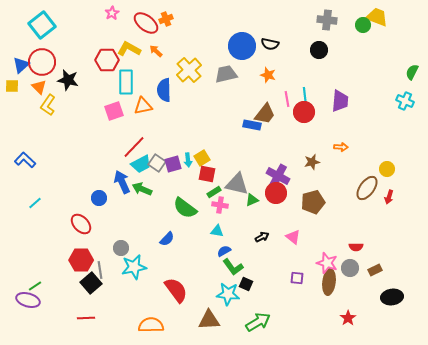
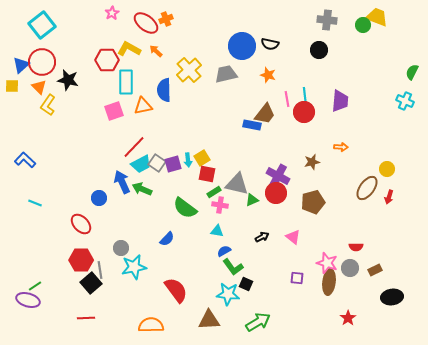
cyan line at (35, 203): rotated 64 degrees clockwise
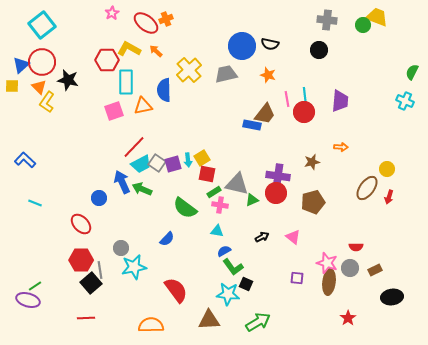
yellow L-shape at (48, 105): moved 1 px left, 3 px up
purple cross at (278, 176): rotated 20 degrees counterclockwise
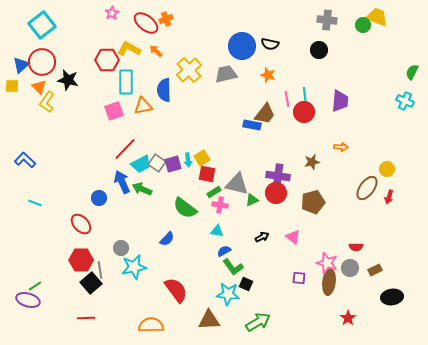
red line at (134, 147): moved 9 px left, 2 px down
purple square at (297, 278): moved 2 px right
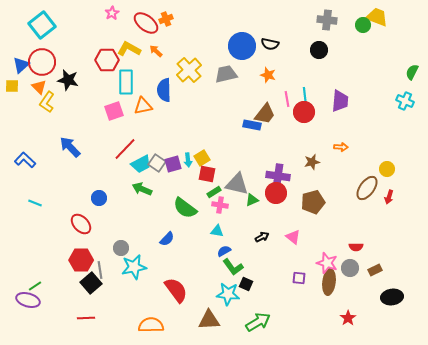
blue arrow at (122, 182): moved 52 px left, 35 px up; rotated 20 degrees counterclockwise
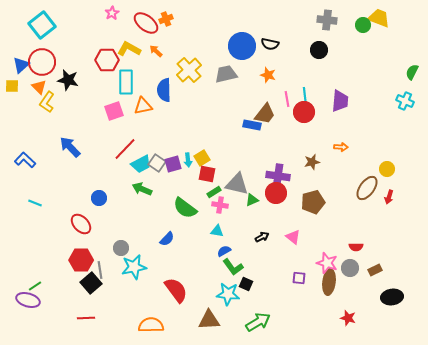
yellow trapezoid at (377, 17): moved 2 px right, 1 px down
red star at (348, 318): rotated 21 degrees counterclockwise
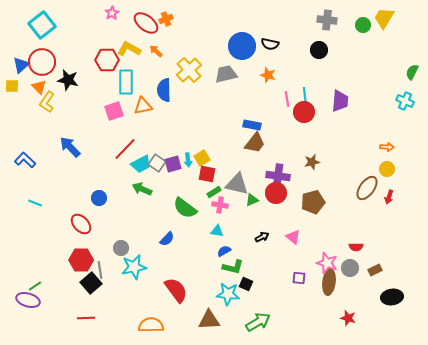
yellow trapezoid at (379, 18): moved 5 px right; rotated 80 degrees counterclockwise
brown trapezoid at (265, 114): moved 10 px left, 29 px down
orange arrow at (341, 147): moved 46 px right
green L-shape at (233, 267): rotated 40 degrees counterclockwise
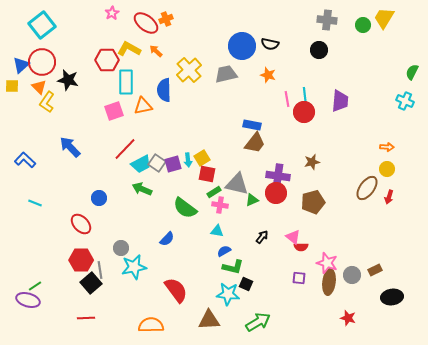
black arrow at (262, 237): rotated 24 degrees counterclockwise
red semicircle at (356, 247): moved 55 px left
gray circle at (350, 268): moved 2 px right, 7 px down
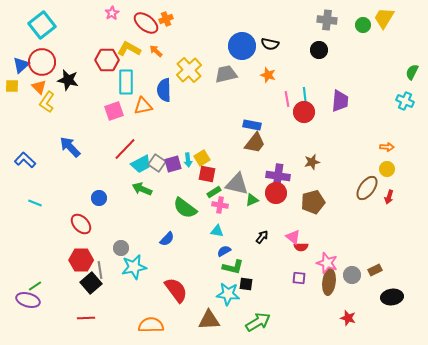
black square at (246, 284): rotated 16 degrees counterclockwise
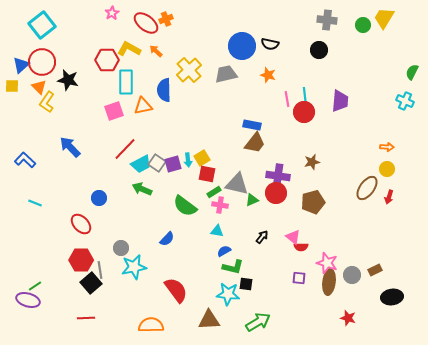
green semicircle at (185, 208): moved 2 px up
